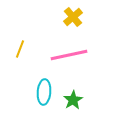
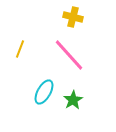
yellow cross: rotated 36 degrees counterclockwise
pink line: rotated 60 degrees clockwise
cyan ellipse: rotated 25 degrees clockwise
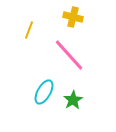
yellow line: moved 9 px right, 19 px up
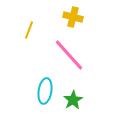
cyan ellipse: moved 1 px right, 1 px up; rotated 20 degrees counterclockwise
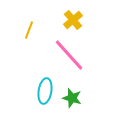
yellow cross: moved 3 px down; rotated 36 degrees clockwise
green star: moved 1 px left, 2 px up; rotated 24 degrees counterclockwise
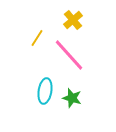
yellow line: moved 8 px right, 8 px down; rotated 12 degrees clockwise
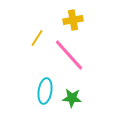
yellow cross: rotated 30 degrees clockwise
green star: rotated 12 degrees counterclockwise
